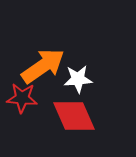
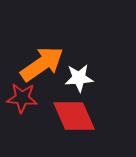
orange arrow: moved 1 px left, 2 px up
white star: moved 1 px right, 1 px up
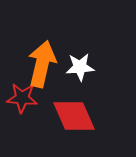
orange arrow: rotated 42 degrees counterclockwise
white star: moved 1 px right, 11 px up
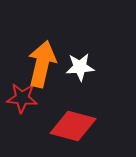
red diamond: moved 1 px left, 10 px down; rotated 51 degrees counterclockwise
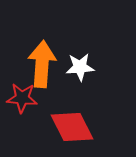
orange arrow: rotated 9 degrees counterclockwise
red diamond: moved 1 px left, 1 px down; rotated 48 degrees clockwise
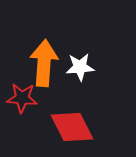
orange arrow: moved 2 px right, 1 px up
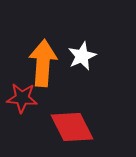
orange arrow: moved 1 px left
white star: moved 2 px right, 11 px up; rotated 20 degrees counterclockwise
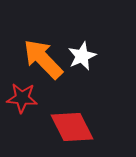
orange arrow: moved 4 px up; rotated 48 degrees counterclockwise
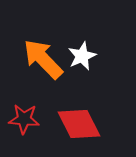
red star: moved 2 px right, 21 px down
red diamond: moved 7 px right, 3 px up
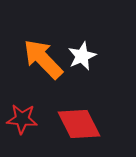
red star: moved 2 px left
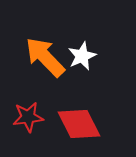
orange arrow: moved 2 px right, 2 px up
red star: moved 6 px right, 2 px up; rotated 12 degrees counterclockwise
